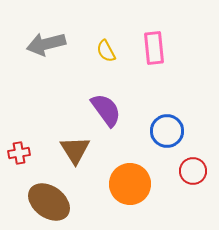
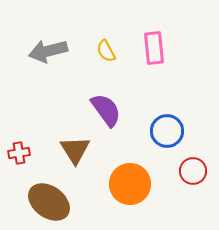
gray arrow: moved 2 px right, 7 px down
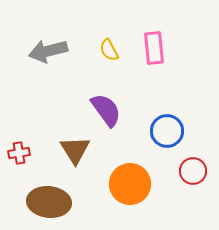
yellow semicircle: moved 3 px right, 1 px up
brown ellipse: rotated 30 degrees counterclockwise
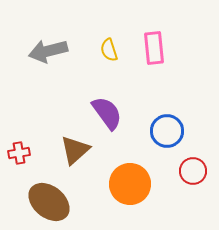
yellow semicircle: rotated 10 degrees clockwise
purple semicircle: moved 1 px right, 3 px down
brown triangle: rotated 20 degrees clockwise
brown ellipse: rotated 33 degrees clockwise
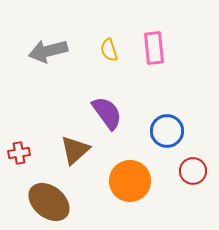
orange circle: moved 3 px up
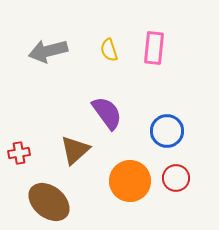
pink rectangle: rotated 12 degrees clockwise
red circle: moved 17 px left, 7 px down
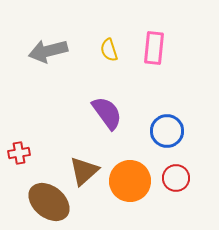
brown triangle: moved 9 px right, 21 px down
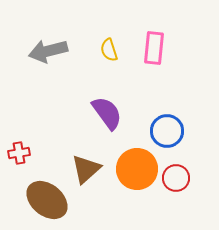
brown triangle: moved 2 px right, 2 px up
orange circle: moved 7 px right, 12 px up
brown ellipse: moved 2 px left, 2 px up
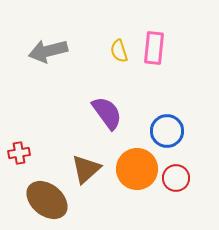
yellow semicircle: moved 10 px right, 1 px down
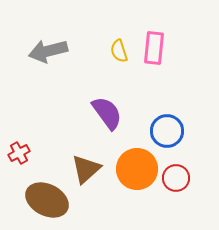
red cross: rotated 20 degrees counterclockwise
brown ellipse: rotated 12 degrees counterclockwise
